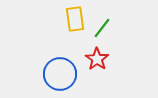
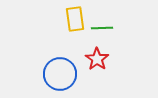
green line: rotated 50 degrees clockwise
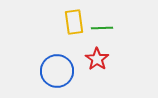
yellow rectangle: moved 1 px left, 3 px down
blue circle: moved 3 px left, 3 px up
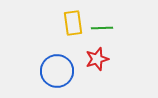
yellow rectangle: moved 1 px left, 1 px down
red star: rotated 20 degrees clockwise
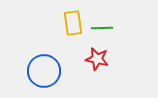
red star: rotated 30 degrees clockwise
blue circle: moved 13 px left
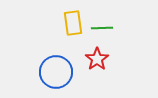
red star: rotated 25 degrees clockwise
blue circle: moved 12 px right, 1 px down
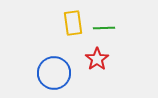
green line: moved 2 px right
blue circle: moved 2 px left, 1 px down
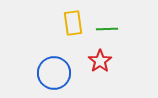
green line: moved 3 px right, 1 px down
red star: moved 3 px right, 2 px down
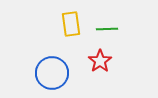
yellow rectangle: moved 2 px left, 1 px down
blue circle: moved 2 px left
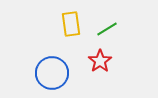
green line: rotated 30 degrees counterclockwise
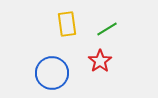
yellow rectangle: moved 4 px left
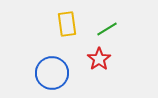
red star: moved 1 px left, 2 px up
